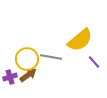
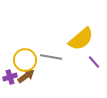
yellow semicircle: moved 1 px right, 1 px up
yellow circle: moved 2 px left, 1 px down
brown arrow: moved 2 px left, 1 px down
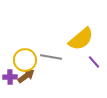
purple cross: rotated 16 degrees clockwise
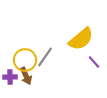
gray line: moved 6 px left; rotated 65 degrees counterclockwise
brown arrow: rotated 102 degrees clockwise
